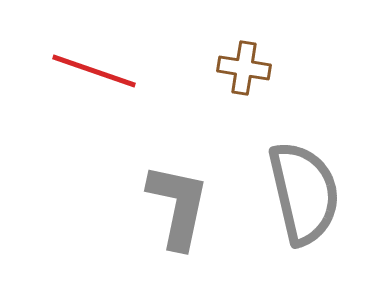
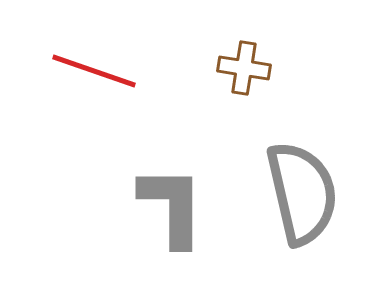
gray semicircle: moved 2 px left
gray L-shape: moved 6 px left; rotated 12 degrees counterclockwise
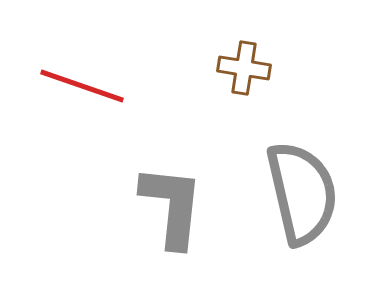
red line: moved 12 px left, 15 px down
gray L-shape: rotated 6 degrees clockwise
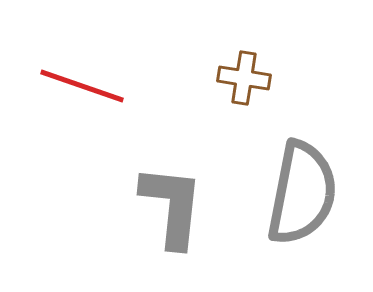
brown cross: moved 10 px down
gray semicircle: rotated 24 degrees clockwise
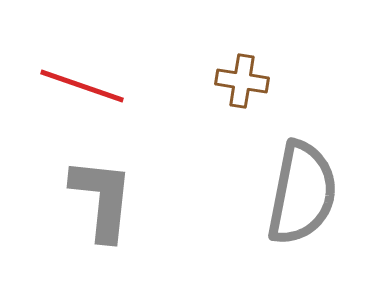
brown cross: moved 2 px left, 3 px down
gray L-shape: moved 70 px left, 7 px up
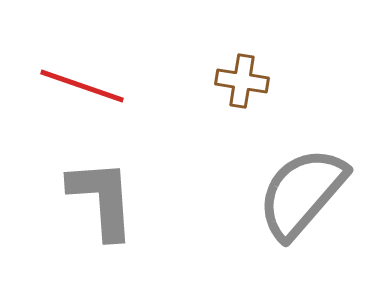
gray semicircle: rotated 150 degrees counterclockwise
gray L-shape: rotated 10 degrees counterclockwise
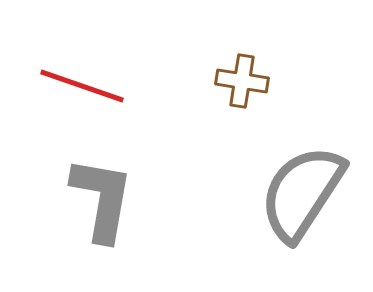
gray semicircle: rotated 8 degrees counterclockwise
gray L-shape: rotated 14 degrees clockwise
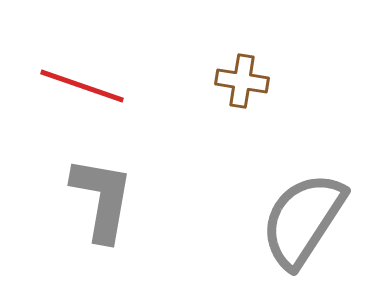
gray semicircle: moved 1 px right, 27 px down
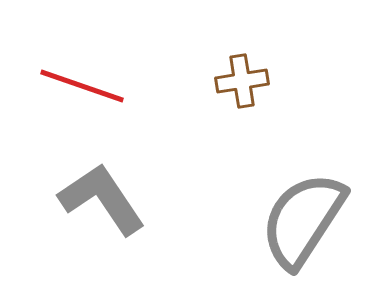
brown cross: rotated 18 degrees counterclockwise
gray L-shape: rotated 44 degrees counterclockwise
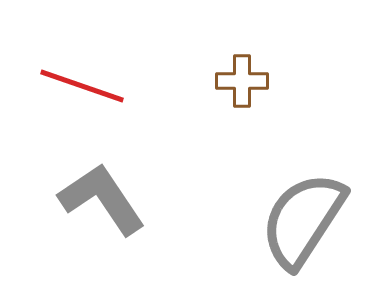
brown cross: rotated 9 degrees clockwise
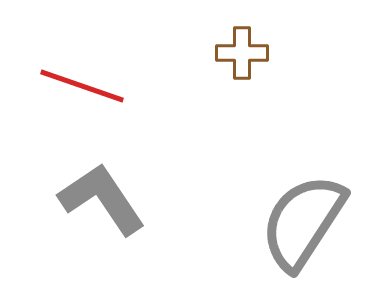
brown cross: moved 28 px up
gray semicircle: moved 2 px down
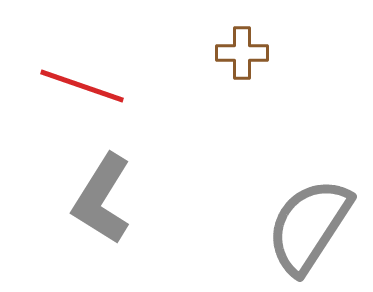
gray L-shape: rotated 114 degrees counterclockwise
gray semicircle: moved 6 px right, 4 px down
